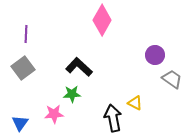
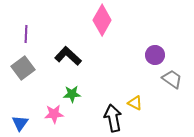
black L-shape: moved 11 px left, 11 px up
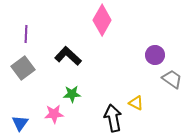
yellow triangle: moved 1 px right
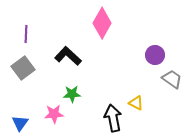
pink diamond: moved 3 px down
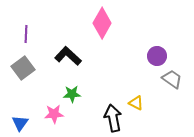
purple circle: moved 2 px right, 1 px down
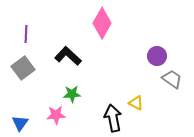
pink star: moved 2 px right, 1 px down
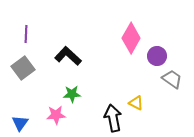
pink diamond: moved 29 px right, 15 px down
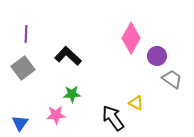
black arrow: rotated 24 degrees counterclockwise
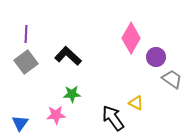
purple circle: moved 1 px left, 1 px down
gray square: moved 3 px right, 6 px up
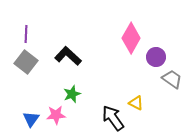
gray square: rotated 15 degrees counterclockwise
green star: rotated 18 degrees counterclockwise
blue triangle: moved 11 px right, 4 px up
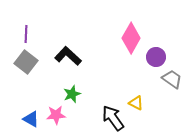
blue triangle: rotated 36 degrees counterclockwise
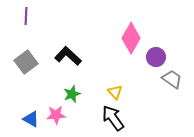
purple line: moved 18 px up
gray square: rotated 15 degrees clockwise
yellow triangle: moved 21 px left, 11 px up; rotated 21 degrees clockwise
